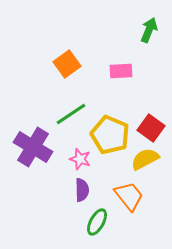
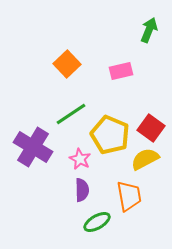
orange square: rotated 8 degrees counterclockwise
pink rectangle: rotated 10 degrees counterclockwise
pink star: rotated 10 degrees clockwise
orange trapezoid: rotated 28 degrees clockwise
green ellipse: rotated 32 degrees clockwise
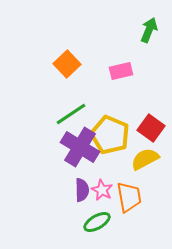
purple cross: moved 47 px right
pink star: moved 22 px right, 31 px down
orange trapezoid: moved 1 px down
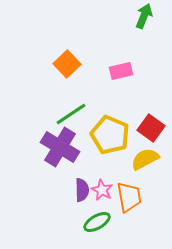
green arrow: moved 5 px left, 14 px up
purple cross: moved 20 px left
